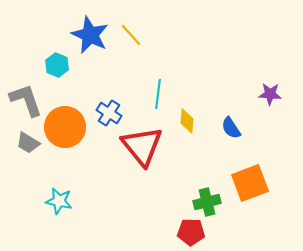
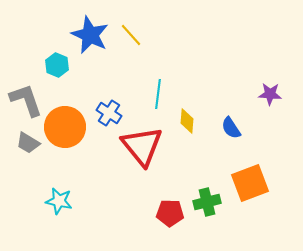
red pentagon: moved 21 px left, 19 px up
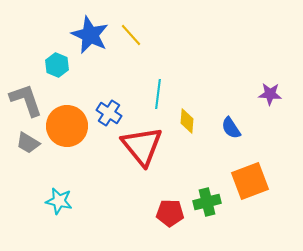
orange circle: moved 2 px right, 1 px up
orange square: moved 2 px up
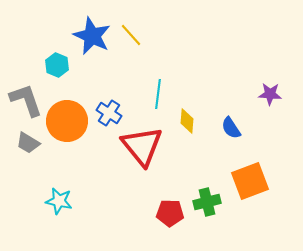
blue star: moved 2 px right, 1 px down
orange circle: moved 5 px up
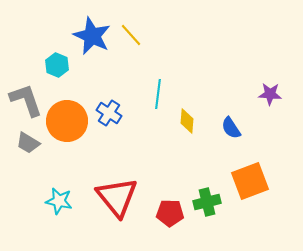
red triangle: moved 25 px left, 51 px down
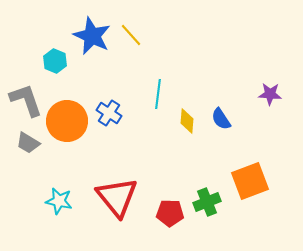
cyan hexagon: moved 2 px left, 4 px up
blue semicircle: moved 10 px left, 9 px up
green cross: rotated 8 degrees counterclockwise
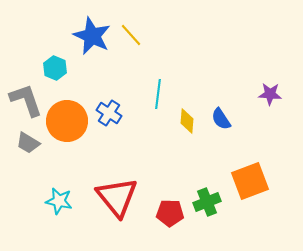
cyan hexagon: moved 7 px down
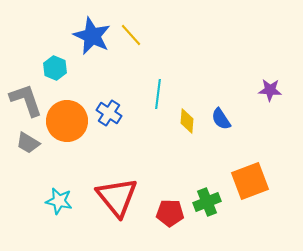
purple star: moved 4 px up
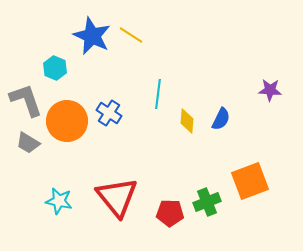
yellow line: rotated 15 degrees counterclockwise
blue semicircle: rotated 120 degrees counterclockwise
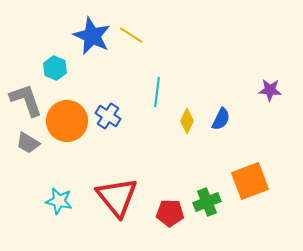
cyan line: moved 1 px left, 2 px up
blue cross: moved 1 px left, 3 px down
yellow diamond: rotated 20 degrees clockwise
